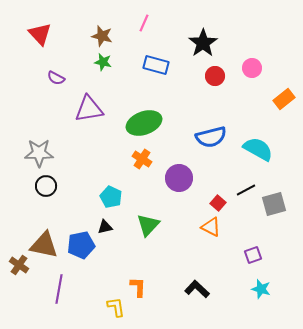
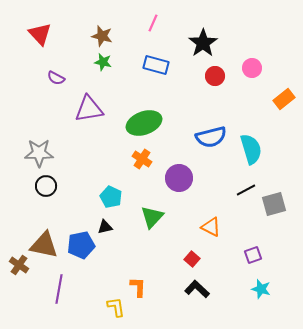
pink line: moved 9 px right
cyan semicircle: moved 7 px left; rotated 44 degrees clockwise
red square: moved 26 px left, 56 px down
green triangle: moved 4 px right, 8 px up
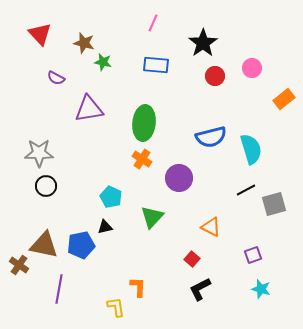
brown star: moved 18 px left, 7 px down
blue rectangle: rotated 10 degrees counterclockwise
green ellipse: rotated 64 degrees counterclockwise
black L-shape: moved 3 px right; rotated 70 degrees counterclockwise
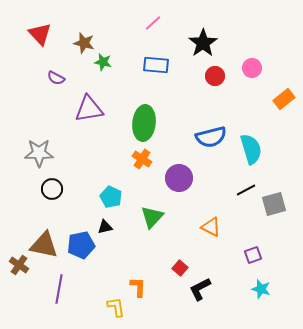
pink line: rotated 24 degrees clockwise
black circle: moved 6 px right, 3 px down
red square: moved 12 px left, 9 px down
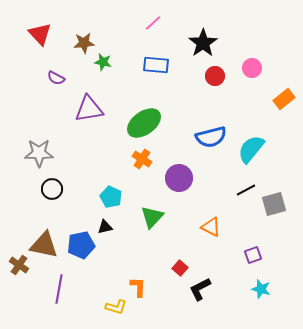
brown star: rotated 20 degrees counterclockwise
green ellipse: rotated 48 degrees clockwise
cyan semicircle: rotated 124 degrees counterclockwise
yellow L-shape: rotated 115 degrees clockwise
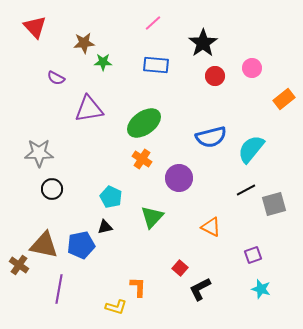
red triangle: moved 5 px left, 7 px up
green star: rotated 12 degrees counterclockwise
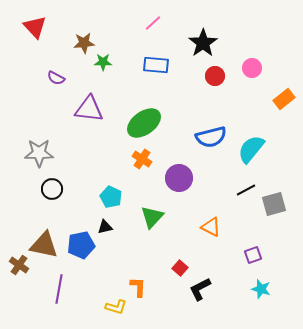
purple triangle: rotated 16 degrees clockwise
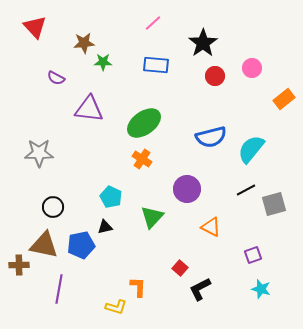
purple circle: moved 8 px right, 11 px down
black circle: moved 1 px right, 18 px down
brown cross: rotated 36 degrees counterclockwise
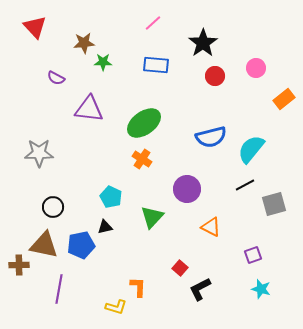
pink circle: moved 4 px right
black line: moved 1 px left, 5 px up
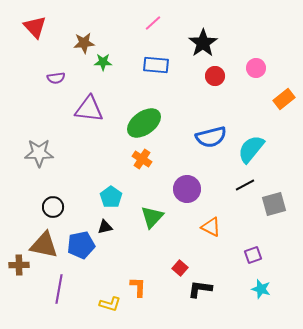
purple semicircle: rotated 36 degrees counterclockwise
cyan pentagon: rotated 10 degrees clockwise
black L-shape: rotated 35 degrees clockwise
yellow L-shape: moved 6 px left, 3 px up
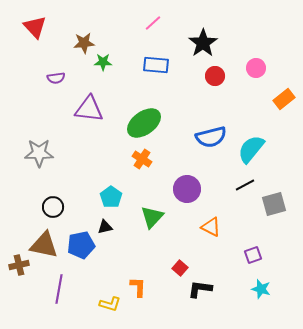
brown cross: rotated 12 degrees counterclockwise
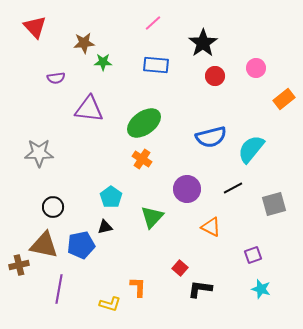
black line: moved 12 px left, 3 px down
